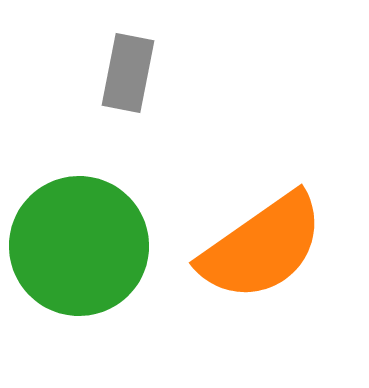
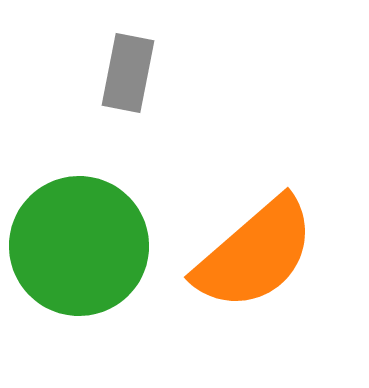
orange semicircle: moved 7 px left, 7 px down; rotated 6 degrees counterclockwise
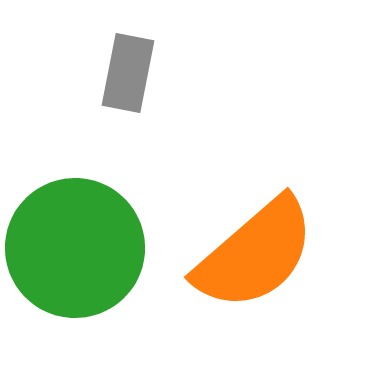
green circle: moved 4 px left, 2 px down
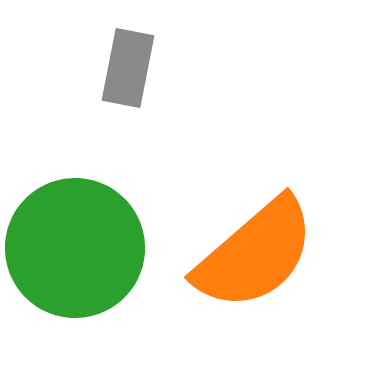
gray rectangle: moved 5 px up
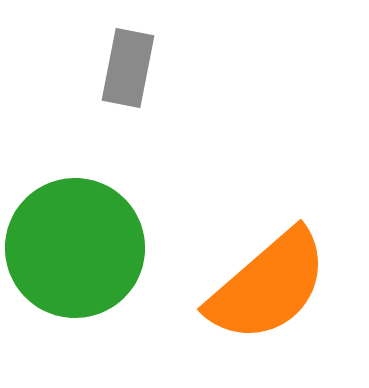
orange semicircle: moved 13 px right, 32 px down
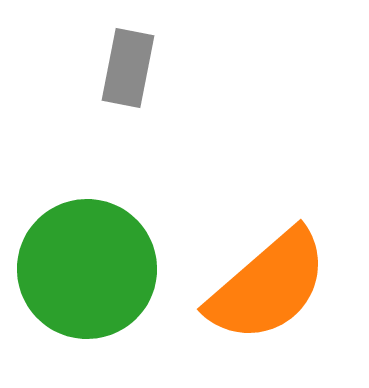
green circle: moved 12 px right, 21 px down
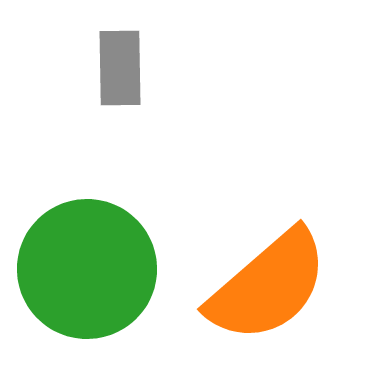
gray rectangle: moved 8 px left; rotated 12 degrees counterclockwise
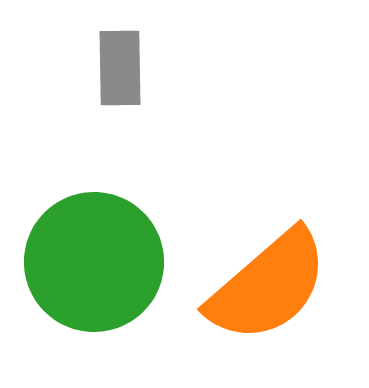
green circle: moved 7 px right, 7 px up
